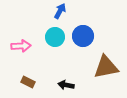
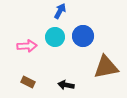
pink arrow: moved 6 px right
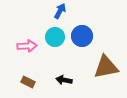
blue circle: moved 1 px left
black arrow: moved 2 px left, 5 px up
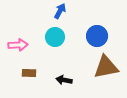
blue circle: moved 15 px right
pink arrow: moved 9 px left, 1 px up
brown rectangle: moved 1 px right, 9 px up; rotated 24 degrees counterclockwise
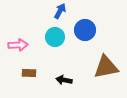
blue circle: moved 12 px left, 6 px up
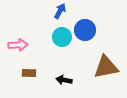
cyan circle: moved 7 px right
